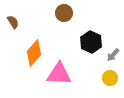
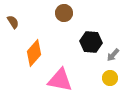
black hexagon: rotated 20 degrees counterclockwise
pink triangle: moved 1 px right, 6 px down; rotated 8 degrees clockwise
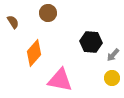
brown circle: moved 16 px left
yellow circle: moved 2 px right
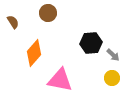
black hexagon: moved 1 px down; rotated 10 degrees counterclockwise
gray arrow: rotated 88 degrees counterclockwise
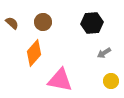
brown circle: moved 5 px left, 9 px down
brown semicircle: moved 1 px left, 1 px down; rotated 16 degrees counterclockwise
black hexagon: moved 1 px right, 20 px up
gray arrow: moved 9 px left, 2 px up; rotated 104 degrees clockwise
yellow circle: moved 1 px left, 3 px down
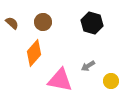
black hexagon: rotated 20 degrees clockwise
gray arrow: moved 16 px left, 13 px down
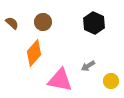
black hexagon: moved 2 px right; rotated 10 degrees clockwise
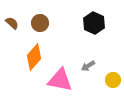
brown circle: moved 3 px left, 1 px down
orange diamond: moved 4 px down
yellow circle: moved 2 px right, 1 px up
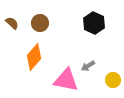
pink triangle: moved 6 px right
